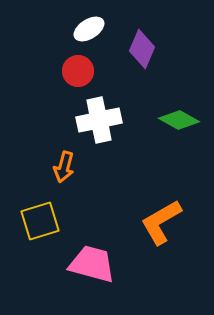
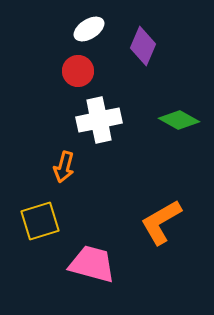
purple diamond: moved 1 px right, 3 px up
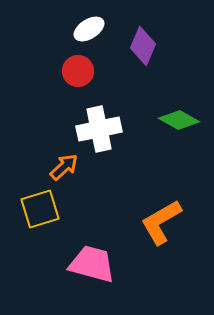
white cross: moved 9 px down
orange arrow: rotated 148 degrees counterclockwise
yellow square: moved 12 px up
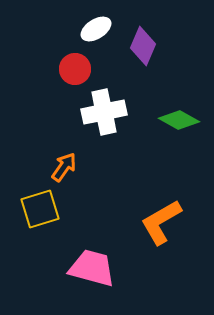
white ellipse: moved 7 px right
red circle: moved 3 px left, 2 px up
white cross: moved 5 px right, 17 px up
orange arrow: rotated 12 degrees counterclockwise
pink trapezoid: moved 4 px down
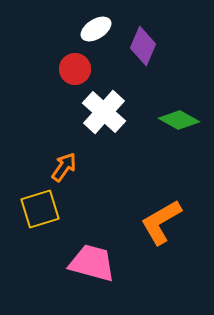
white cross: rotated 36 degrees counterclockwise
pink trapezoid: moved 5 px up
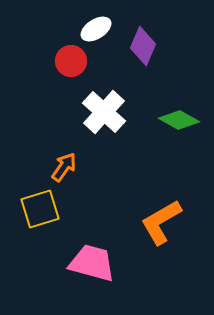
red circle: moved 4 px left, 8 px up
